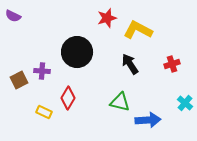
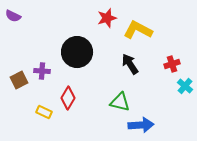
cyan cross: moved 17 px up
blue arrow: moved 7 px left, 5 px down
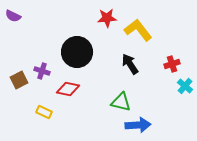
red star: rotated 12 degrees clockwise
yellow L-shape: rotated 24 degrees clockwise
purple cross: rotated 14 degrees clockwise
red diamond: moved 9 px up; rotated 70 degrees clockwise
green triangle: moved 1 px right
blue arrow: moved 3 px left
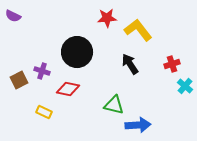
green triangle: moved 7 px left, 3 px down
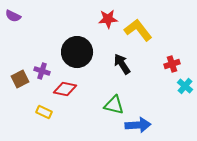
red star: moved 1 px right, 1 px down
black arrow: moved 8 px left
brown square: moved 1 px right, 1 px up
red diamond: moved 3 px left
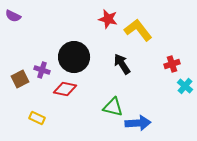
red star: rotated 18 degrees clockwise
black circle: moved 3 px left, 5 px down
purple cross: moved 1 px up
green triangle: moved 1 px left, 2 px down
yellow rectangle: moved 7 px left, 6 px down
blue arrow: moved 2 px up
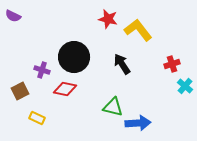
brown square: moved 12 px down
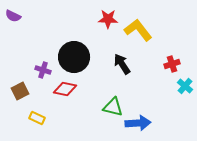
red star: rotated 12 degrees counterclockwise
purple cross: moved 1 px right
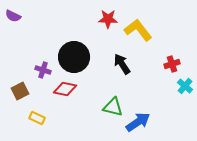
blue arrow: moved 1 px up; rotated 30 degrees counterclockwise
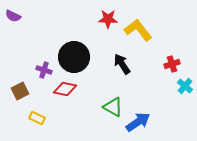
purple cross: moved 1 px right
green triangle: rotated 15 degrees clockwise
